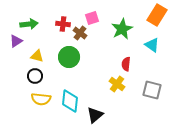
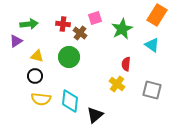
pink square: moved 3 px right
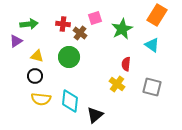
gray square: moved 3 px up
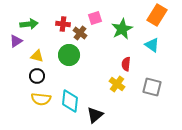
green circle: moved 2 px up
black circle: moved 2 px right
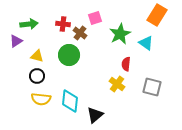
green star: moved 2 px left, 5 px down
cyan triangle: moved 6 px left, 2 px up
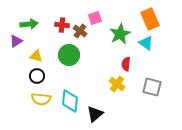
orange rectangle: moved 7 px left, 4 px down; rotated 55 degrees counterclockwise
red cross: moved 1 px left, 1 px down
brown cross: moved 2 px up
yellow triangle: moved 1 px left
black triangle: moved 1 px up
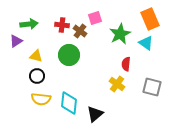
cyan diamond: moved 1 px left, 2 px down
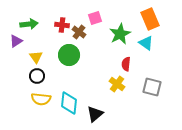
brown cross: moved 1 px left, 1 px down
yellow triangle: moved 1 px down; rotated 40 degrees clockwise
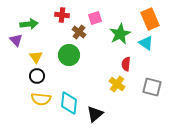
red cross: moved 10 px up
purple triangle: moved 1 px up; rotated 40 degrees counterclockwise
